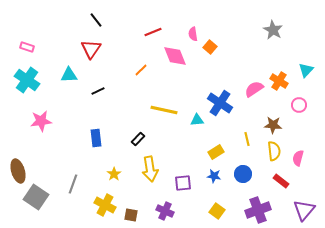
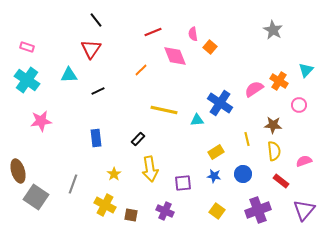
pink semicircle at (298, 158): moved 6 px right, 3 px down; rotated 56 degrees clockwise
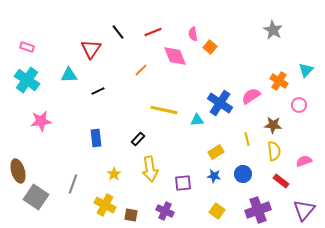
black line at (96, 20): moved 22 px right, 12 px down
pink semicircle at (254, 89): moved 3 px left, 7 px down
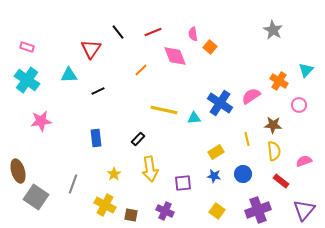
cyan triangle at (197, 120): moved 3 px left, 2 px up
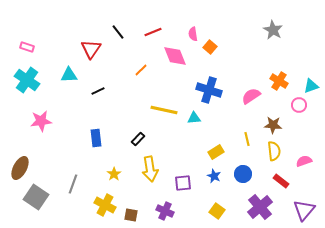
cyan triangle at (306, 70): moved 5 px right, 16 px down; rotated 28 degrees clockwise
blue cross at (220, 103): moved 11 px left, 13 px up; rotated 15 degrees counterclockwise
brown ellipse at (18, 171): moved 2 px right, 3 px up; rotated 45 degrees clockwise
blue star at (214, 176): rotated 16 degrees clockwise
purple cross at (258, 210): moved 2 px right, 3 px up; rotated 20 degrees counterclockwise
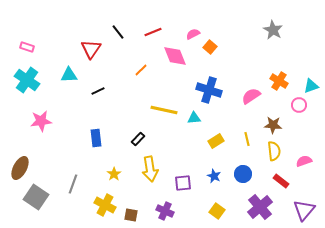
pink semicircle at (193, 34): rotated 72 degrees clockwise
yellow rectangle at (216, 152): moved 11 px up
